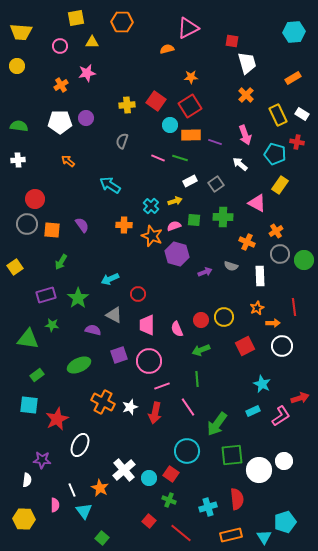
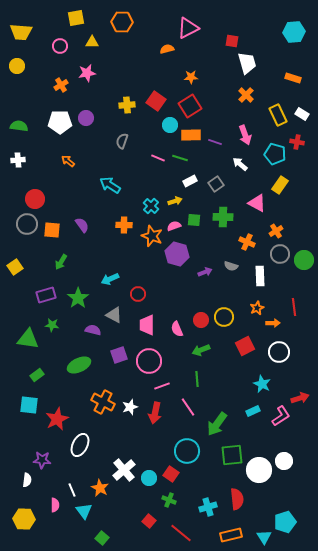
orange rectangle at (293, 78): rotated 49 degrees clockwise
white circle at (282, 346): moved 3 px left, 6 px down
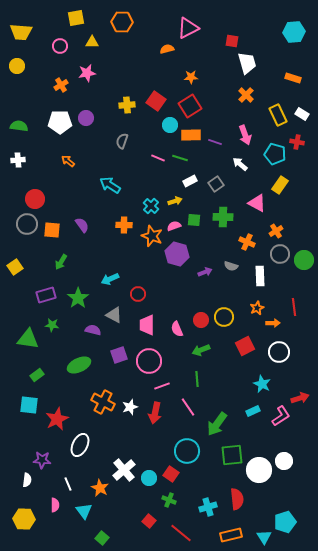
white line at (72, 490): moved 4 px left, 6 px up
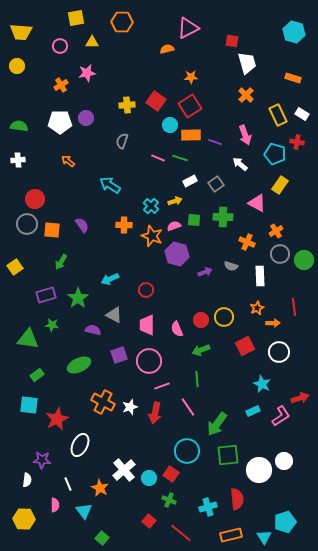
cyan hexagon at (294, 32): rotated 20 degrees clockwise
red circle at (138, 294): moved 8 px right, 4 px up
green square at (232, 455): moved 4 px left
